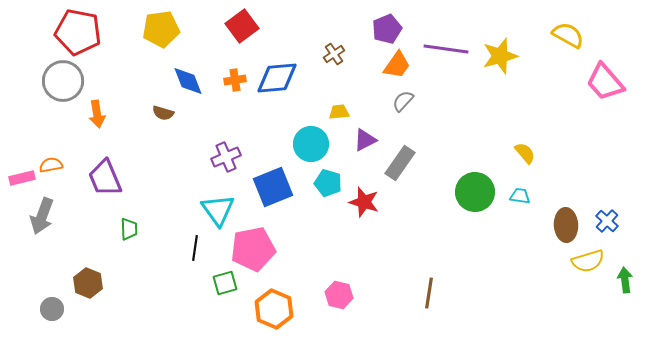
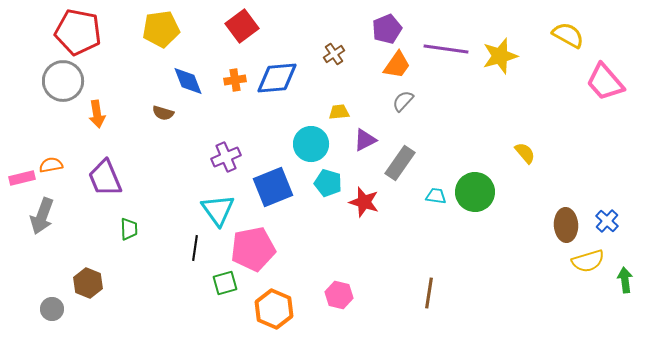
cyan trapezoid at (520, 196): moved 84 px left
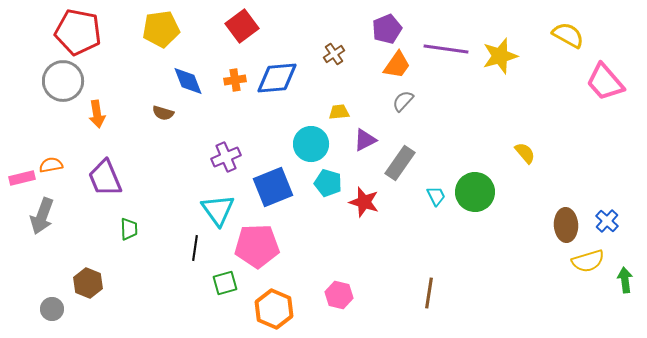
cyan trapezoid at (436, 196): rotated 55 degrees clockwise
pink pentagon at (253, 249): moved 4 px right, 3 px up; rotated 9 degrees clockwise
